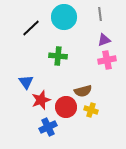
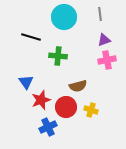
black line: moved 9 px down; rotated 60 degrees clockwise
brown semicircle: moved 5 px left, 5 px up
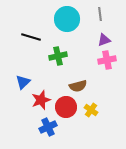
cyan circle: moved 3 px right, 2 px down
green cross: rotated 18 degrees counterclockwise
blue triangle: moved 3 px left; rotated 21 degrees clockwise
yellow cross: rotated 16 degrees clockwise
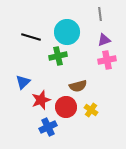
cyan circle: moved 13 px down
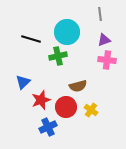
black line: moved 2 px down
pink cross: rotated 18 degrees clockwise
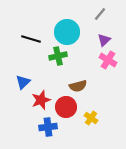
gray line: rotated 48 degrees clockwise
purple triangle: rotated 24 degrees counterclockwise
pink cross: moved 1 px right; rotated 24 degrees clockwise
yellow cross: moved 8 px down
blue cross: rotated 18 degrees clockwise
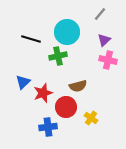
pink cross: rotated 18 degrees counterclockwise
red star: moved 2 px right, 7 px up
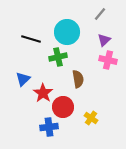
green cross: moved 1 px down
blue triangle: moved 3 px up
brown semicircle: moved 7 px up; rotated 84 degrees counterclockwise
red star: rotated 18 degrees counterclockwise
red circle: moved 3 px left
blue cross: moved 1 px right
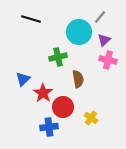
gray line: moved 3 px down
cyan circle: moved 12 px right
black line: moved 20 px up
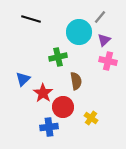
pink cross: moved 1 px down
brown semicircle: moved 2 px left, 2 px down
